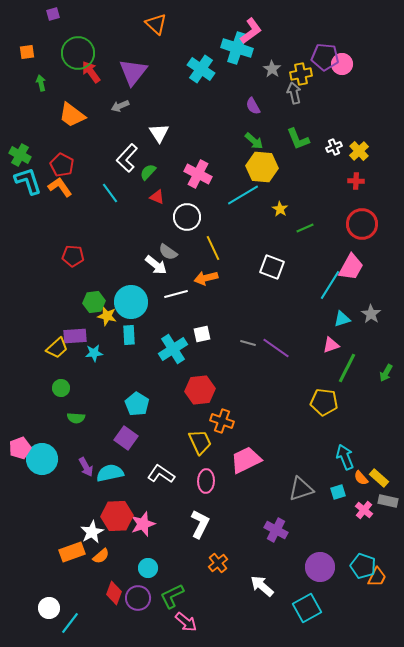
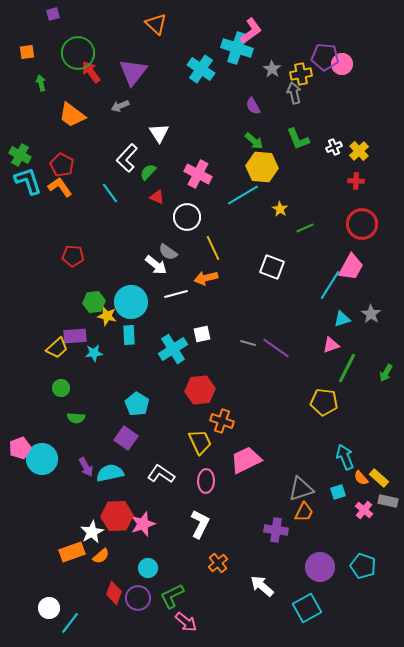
purple cross at (276, 530): rotated 20 degrees counterclockwise
orange trapezoid at (377, 577): moved 73 px left, 65 px up
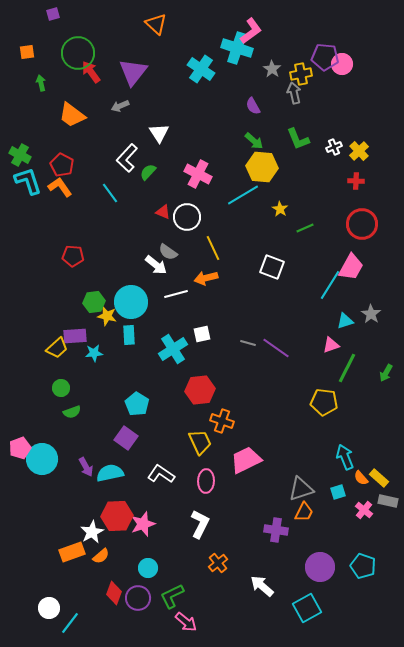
red triangle at (157, 197): moved 6 px right, 15 px down
cyan triangle at (342, 319): moved 3 px right, 2 px down
green semicircle at (76, 418): moved 4 px left, 6 px up; rotated 24 degrees counterclockwise
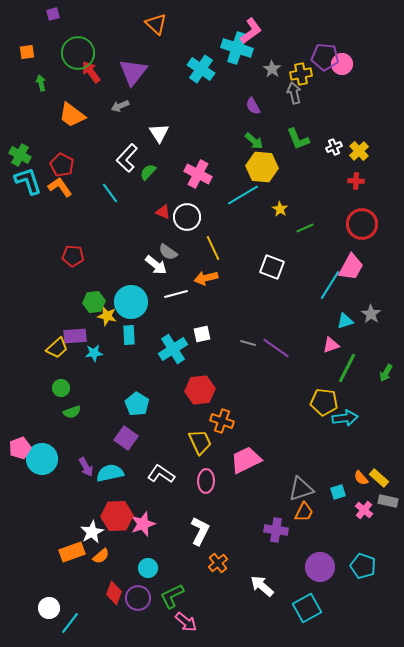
cyan arrow at (345, 457): moved 39 px up; rotated 105 degrees clockwise
white L-shape at (200, 524): moved 7 px down
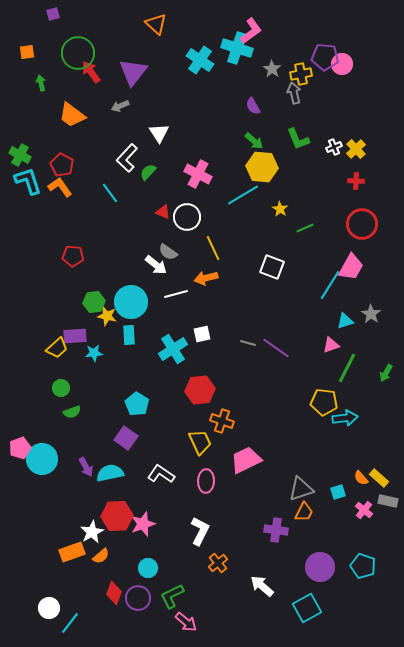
cyan cross at (201, 69): moved 1 px left, 9 px up
yellow cross at (359, 151): moved 3 px left, 2 px up
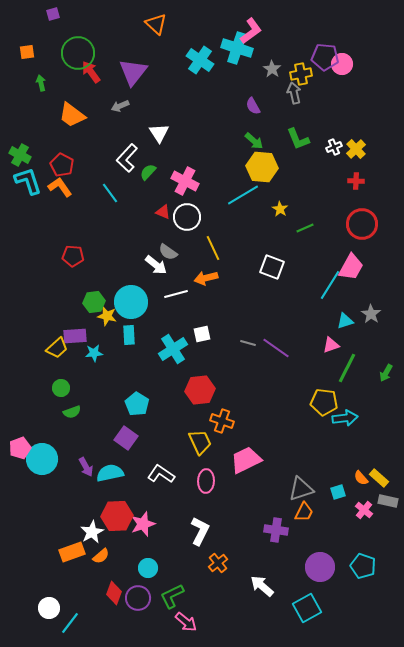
pink cross at (198, 174): moved 13 px left, 7 px down
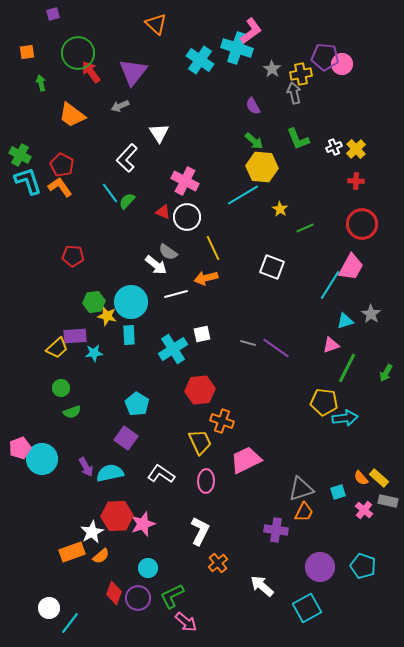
green semicircle at (148, 172): moved 21 px left, 29 px down
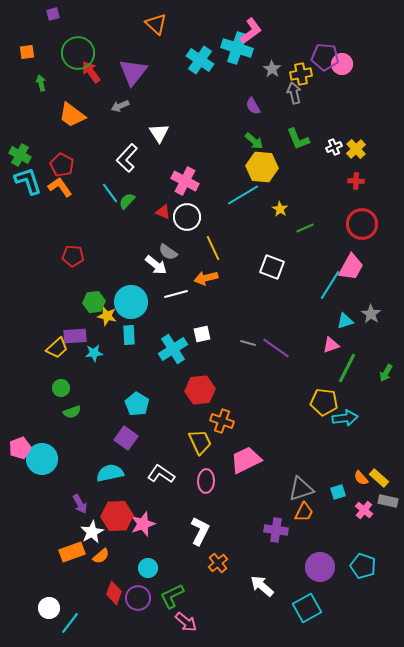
purple arrow at (86, 467): moved 6 px left, 37 px down
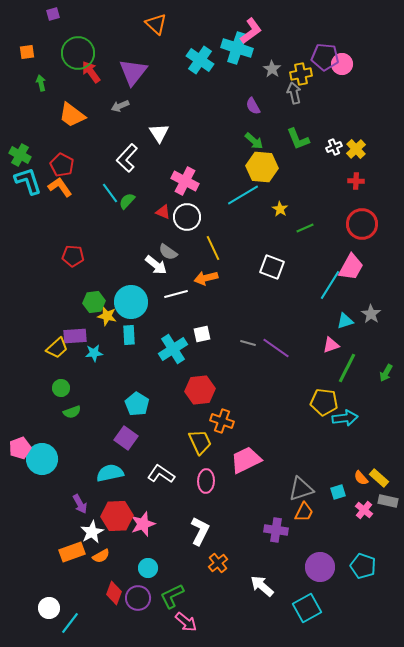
orange semicircle at (101, 556): rotated 12 degrees clockwise
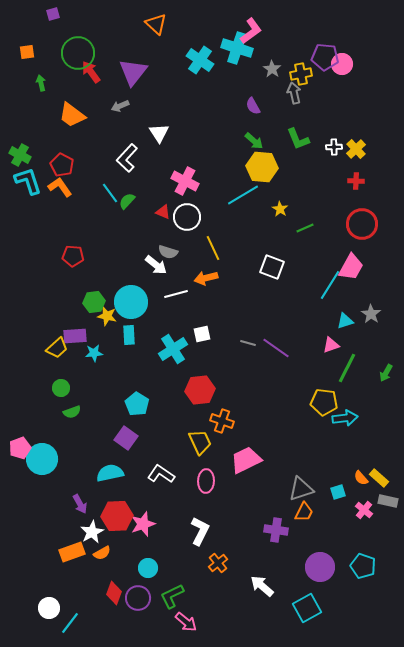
white cross at (334, 147): rotated 21 degrees clockwise
gray semicircle at (168, 252): rotated 18 degrees counterclockwise
orange semicircle at (101, 556): moved 1 px right, 3 px up
